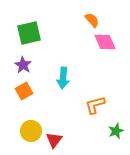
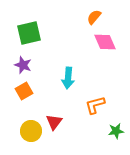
orange semicircle: moved 2 px right, 3 px up; rotated 98 degrees counterclockwise
purple star: rotated 12 degrees counterclockwise
cyan arrow: moved 5 px right
green star: rotated 14 degrees clockwise
red triangle: moved 18 px up
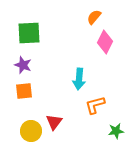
green square: rotated 10 degrees clockwise
pink diamond: rotated 50 degrees clockwise
cyan arrow: moved 11 px right, 1 px down
orange square: rotated 24 degrees clockwise
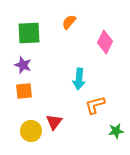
orange semicircle: moved 25 px left, 5 px down
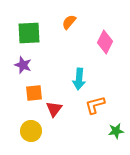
orange square: moved 10 px right, 2 px down
red triangle: moved 13 px up
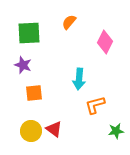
red triangle: moved 20 px down; rotated 30 degrees counterclockwise
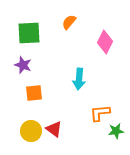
orange L-shape: moved 5 px right, 8 px down; rotated 10 degrees clockwise
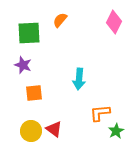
orange semicircle: moved 9 px left, 2 px up
pink diamond: moved 9 px right, 20 px up
green star: rotated 21 degrees counterclockwise
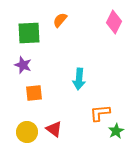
yellow circle: moved 4 px left, 1 px down
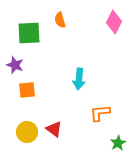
orange semicircle: rotated 56 degrees counterclockwise
purple star: moved 8 px left
orange square: moved 7 px left, 3 px up
green star: moved 2 px right, 12 px down
